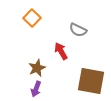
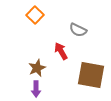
orange square: moved 3 px right, 3 px up
brown square: moved 6 px up
purple arrow: rotated 21 degrees counterclockwise
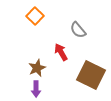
orange square: moved 1 px down
gray semicircle: rotated 24 degrees clockwise
red arrow: moved 1 px down
brown square: rotated 16 degrees clockwise
